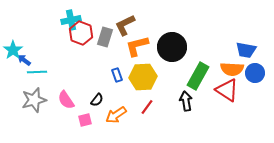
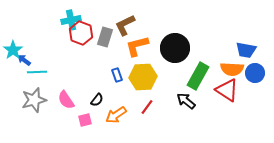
black circle: moved 3 px right, 1 px down
black arrow: rotated 42 degrees counterclockwise
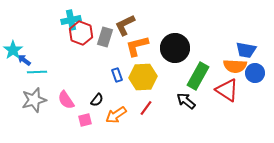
orange semicircle: moved 3 px right, 3 px up
red line: moved 1 px left, 1 px down
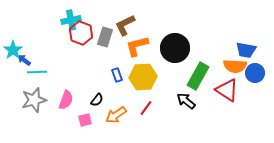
pink semicircle: rotated 126 degrees counterclockwise
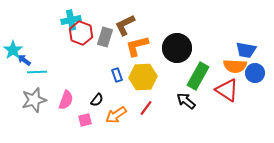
black circle: moved 2 px right
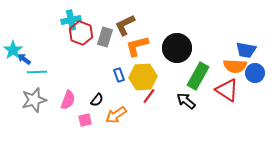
blue arrow: moved 1 px up
blue rectangle: moved 2 px right
pink semicircle: moved 2 px right
red line: moved 3 px right, 12 px up
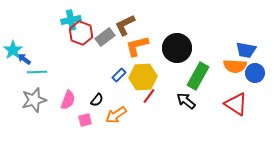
gray rectangle: rotated 36 degrees clockwise
blue rectangle: rotated 64 degrees clockwise
red triangle: moved 9 px right, 14 px down
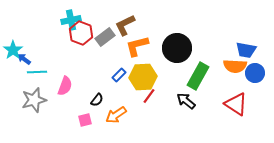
pink semicircle: moved 3 px left, 14 px up
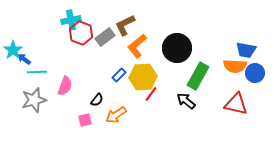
orange L-shape: rotated 25 degrees counterclockwise
red line: moved 2 px right, 2 px up
red triangle: rotated 20 degrees counterclockwise
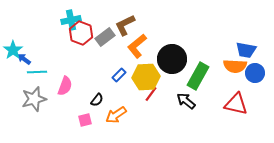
black circle: moved 5 px left, 11 px down
yellow hexagon: moved 3 px right
gray star: moved 1 px up
